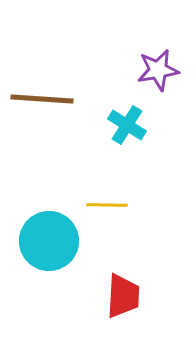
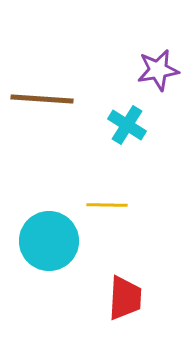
red trapezoid: moved 2 px right, 2 px down
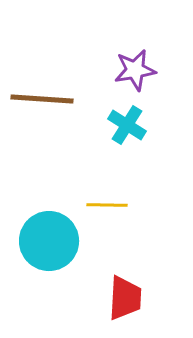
purple star: moved 23 px left
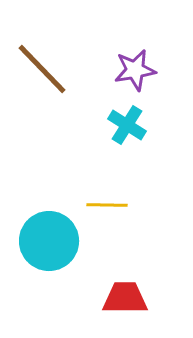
brown line: moved 30 px up; rotated 42 degrees clockwise
red trapezoid: rotated 93 degrees counterclockwise
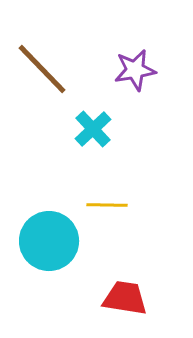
cyan cross: moved 34 px left, 4 px down; rotated 15 degrees clockwise
red trapezoid: rotated 9 degrees clockwise
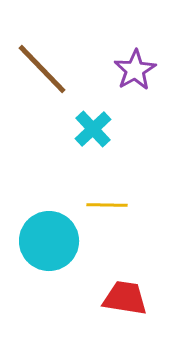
purple star: rotated 21 degrees counterclockwise
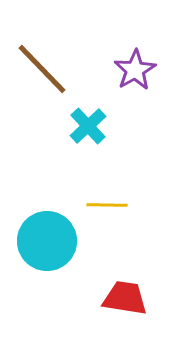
cyan cross: moved 5 px left, 3 px up
cyan circle: moved 2 px left
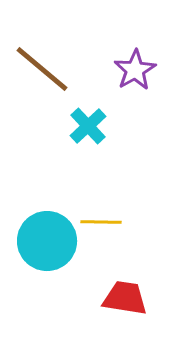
brown line: rotated 6 degrees counterclockwise
yellow line: moved 6 px left, 17 px down
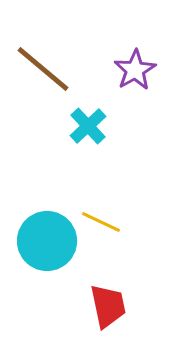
brown line: moved 1 px right
yellow line: rotated 24 degrees clockwise
red trapezoid: moved 17 px left, 8 px down; rotated 69 degrees clockwise
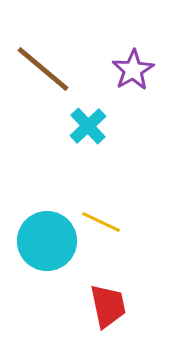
purple star: moved 2 px left
